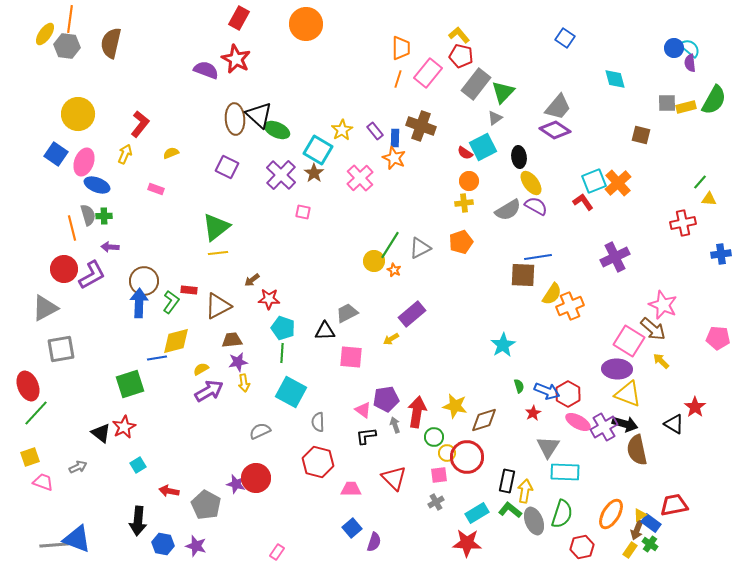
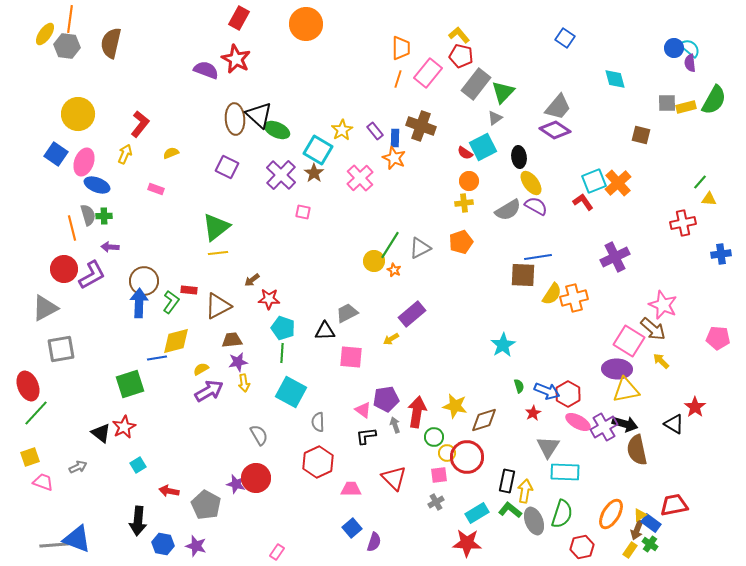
orange cross at (570, 306): moved 4 px right, 8 px up; rotated 8 degrees clockwise
yellow triangle at (628, 394): moved 2 px left, 4 px up; rotated 32 degrees counterclockwise
gray semicircle at (260, 431): moved 1 px left, 4 px down; rotated 85 degrees clockwise
red hexagon at (318, 462): rotated 20 degrees clockwise
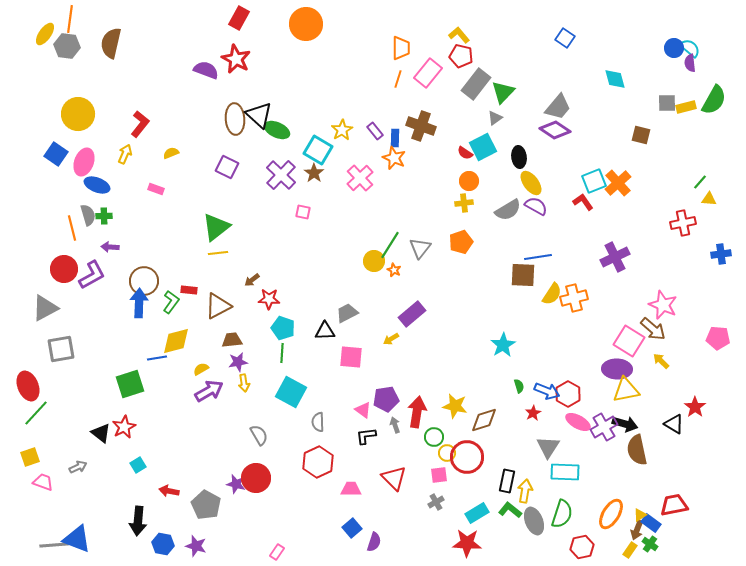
gray triangle at (420, 248): rotated 25 degrees counterclockwise
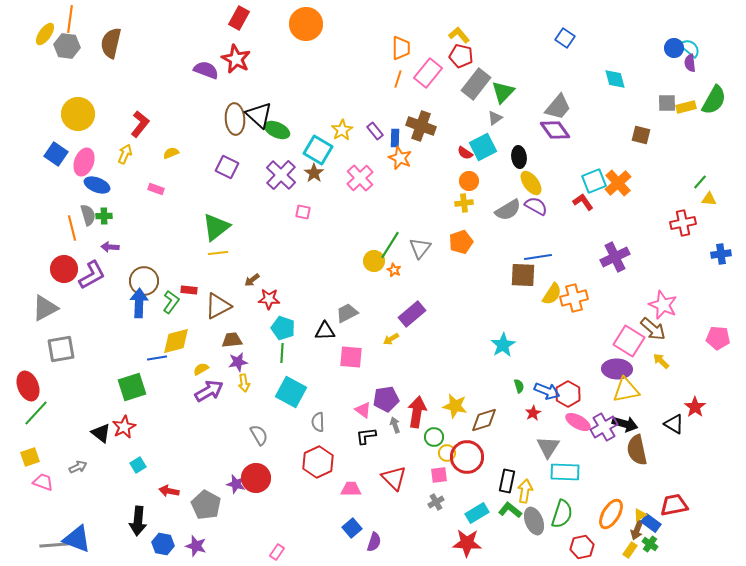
purple diamond at (555, 130): rotated 20 degrees clockwise
orange star at (394, 158): moved 6 px right
green square at (130, 384): moved 2 px right, 3 px down
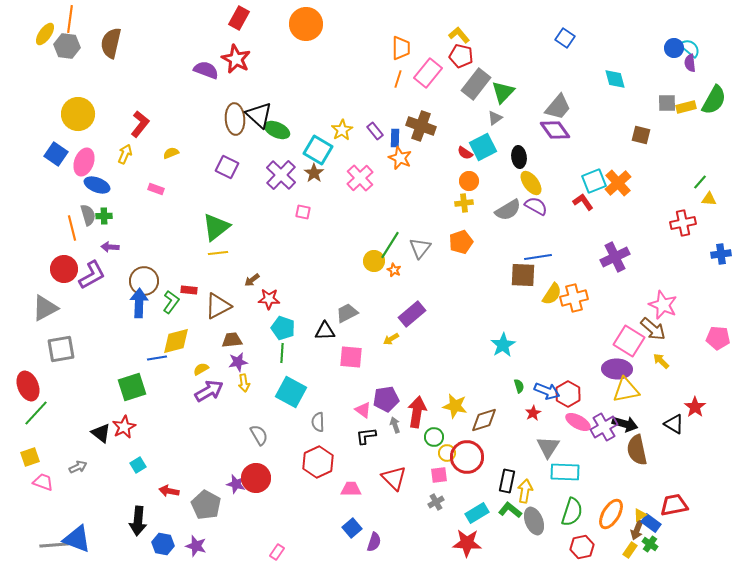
green semicircle at (562, 514): moved 10 px right, 2 px up
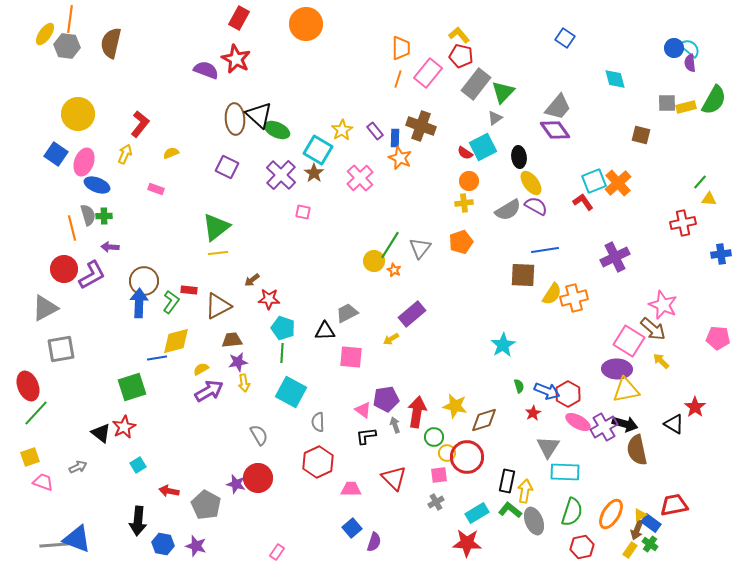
blue line at (538, 257): moved 7 px right, 7 px up
red circle at (256, 478): moved 2 px right
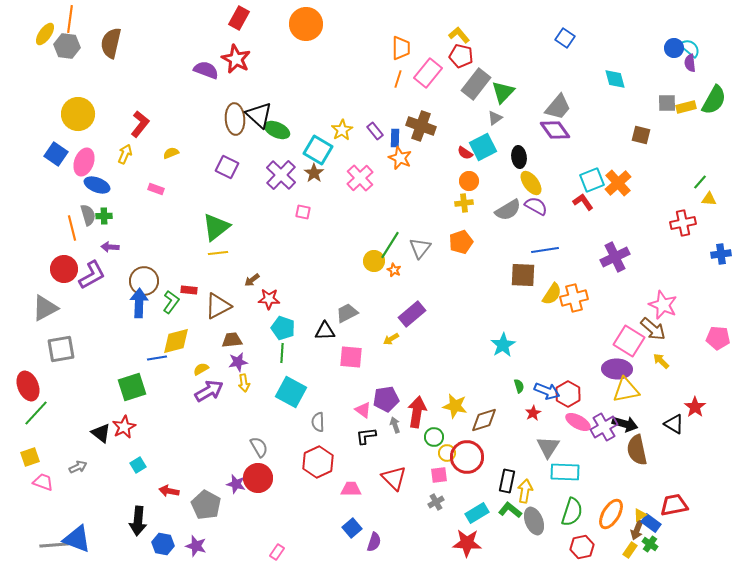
cyan square at (594, 181): moved 2 px left, 1 px up
gray semicircle at (259, 435): moved 12 px down
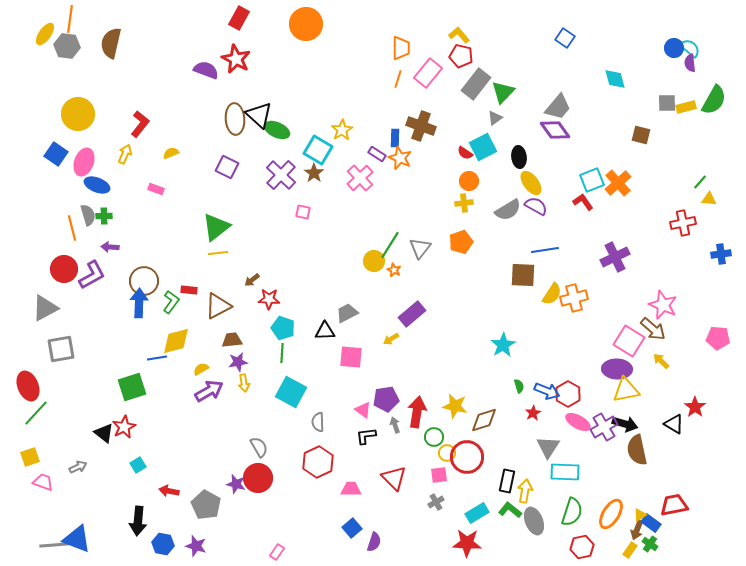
purple rectangle at (375, 131): moved 2 px right, 23 px down; rotated 18 degrees counterclockwise
black triangle at (101, 433): moved 3 px right
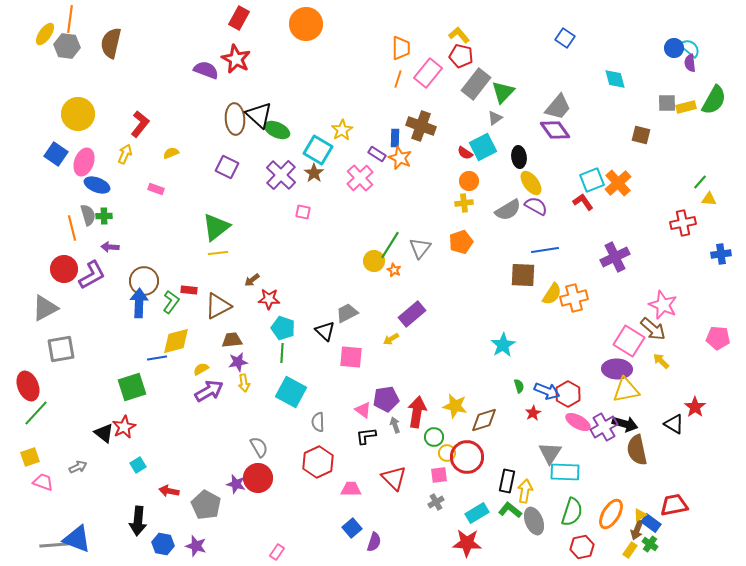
black triangle at (325, 331): rotated 45 degrees clockwise
gray triangle at (548, 447): moved 2 px right, 6 px down
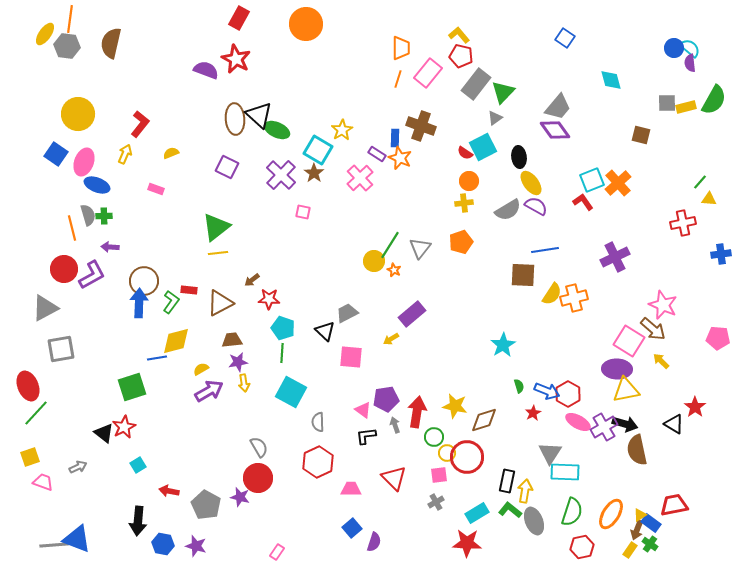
cyan diamond at (615, 79): moved 4 px left, 1 px down
brown triangle at (218, 306): moved 2 px right, 3 px up
purple star at (236, 484): moved 4 px right, 13 px down
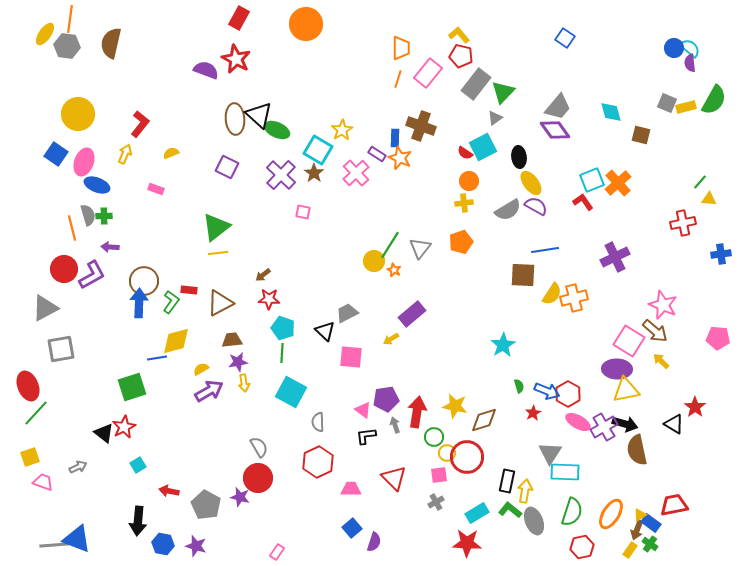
cyan diamond at (611, 80): moved 32 px down
gray square at (667, 103): rotated 24 degrees clockwise
pink cross at (360, 178): moved 4 px left, 5 px up
brown arrow at (252, 280): moved 11 px right, 5 px up
brown arrow at (653, 329): moved 2 px right, 2 px down
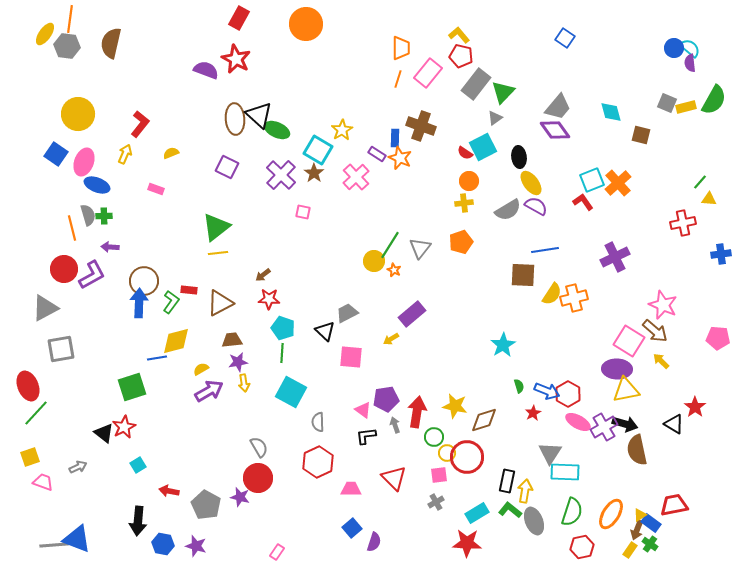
pink cross at (356, 173): moved 4 px down
